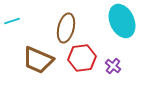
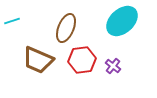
cyan ellipse: rotated 72 degrees clockwise
brown ellipse: rotated 8 degrees clockwise
red hexagon: moved 2 px down
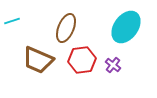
cyan ellipse: moved 4 px right, 6 px down; rotated 12 degrees counterclockwise
purple cross: moved 1 px up
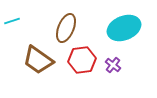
cyan ellipse: moved 2 px left, 1 px down; rotated 32 degrees clockwise
brown trapezoid: rotated 12 degrees clockwise
